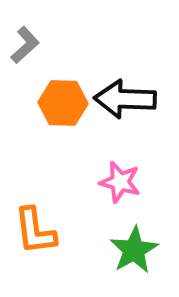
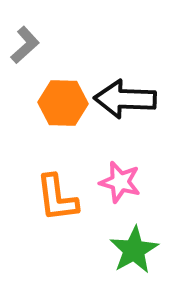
orange L-shape: moved 22 px right, 33 px up
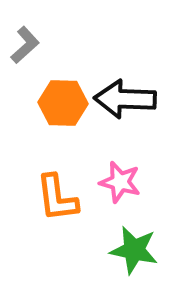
green star: rotated 30 degrees counterclockwise
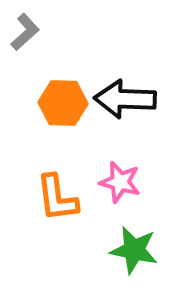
gray L-shape: moved 13 px up
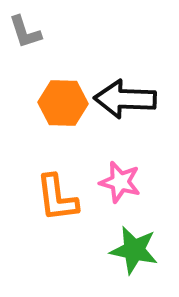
gray L-shape: rotated 114 degrees clockwise
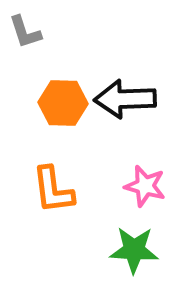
black arrow: rotated 4 degrees counterclockwise
pink star: moved 25 px right, 4 px down
orange L-shape: moved 4 px left, 8 px up
green star: rotated 9 degrees counterclockwise
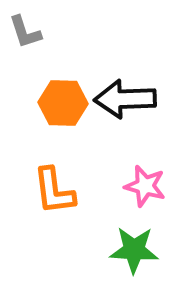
orange L-shape: moved 1 px right, 1 px down
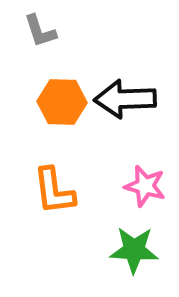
gray L-shape: moved 15 px right, 1 px up
orange hexagon: moved 1 px left, 1 px up
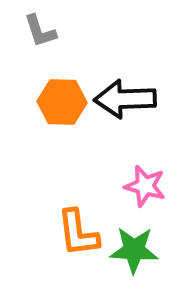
orange L-shape: moved 24 px right, 42 px down
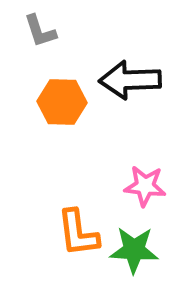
black arrow: moved 5 px right, 19 px up
pink star: rotated 9 degrees counterclockwise
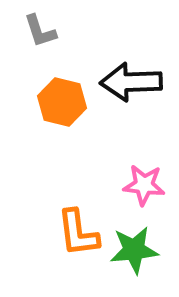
black arrow: moved 1 px right, 2 px down
orange hexagon: rotated 12 degrees clockwise
pink star: moved 1 px left, 1 px up
green star: rotated 9 degrees counterclockwise
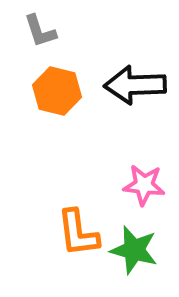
black arrow: moved 4 px right, 3 px down
orange hexagon: moved 5 px left, 11 px up
green star: rotated 21 degrees clockwise
